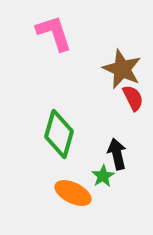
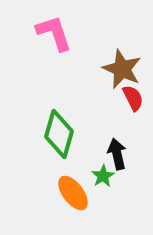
orange ellipse: rotated 27 degrees clockwise
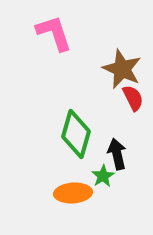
green diamond: moved 17 px right
orange ellipse: rotated 57 degrees counterclockwise
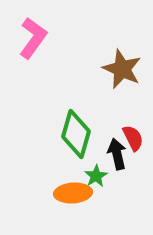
pink L-shape: moved 21 px left, 5 px down; rotated 54 degrees clockwise
red semicircle: moved 40 px down
green star: moved 7 px left
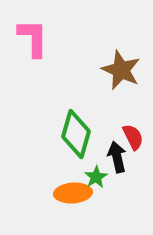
pink L-shape: rotated 36 degrees counterclockwise
brown star: moved 1 px left, 1 px down
red semicircle: moved 1 px up
black arrow: moved 3 px down
green star: moved 1 px down
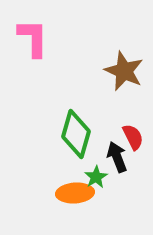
brown star: moved 3 px right, 1 px down
black arrow: rotated 8 degrees counterclockwise
orange ellipse: moved 2 px right
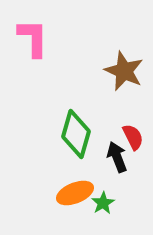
green star: moved 7 px right, 26 px down
orange ellipse: rotated 18 degrees counterclockwise
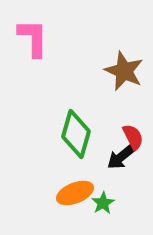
black arrow: moved 4 px right; rotated 108 degrees counterclockwise
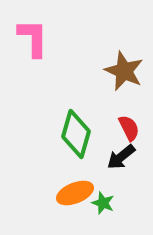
red semicircle: moved 4 px left, 9 px up
green star: rotated 20 degrees counterclockwise
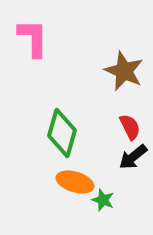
red semicircle: moved 1 px right, 1 px up
green diamond: moved 14 px left, 1 px up
black arrow: moved 12 px right
orange ellipse: moved 11 px up; rotated 39 degrees clockwise
green star: moved 3 px up
